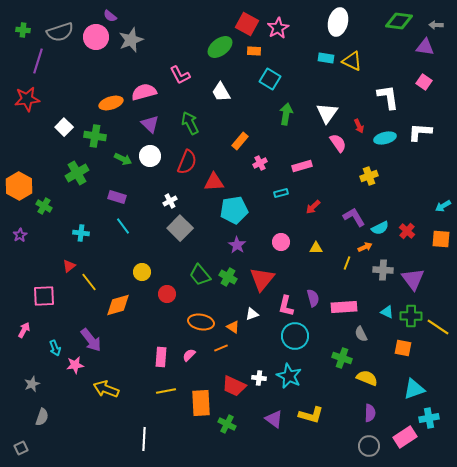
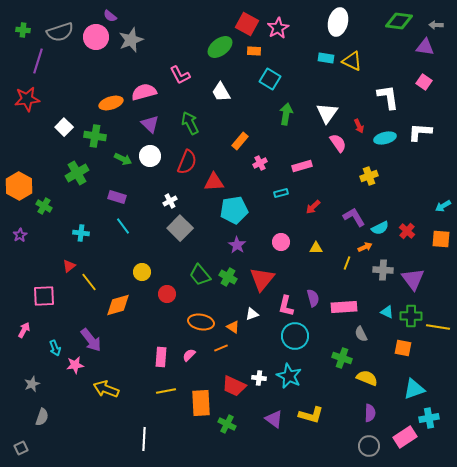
yellow line at (438, 327): rotated 25 degrees counterclockwise
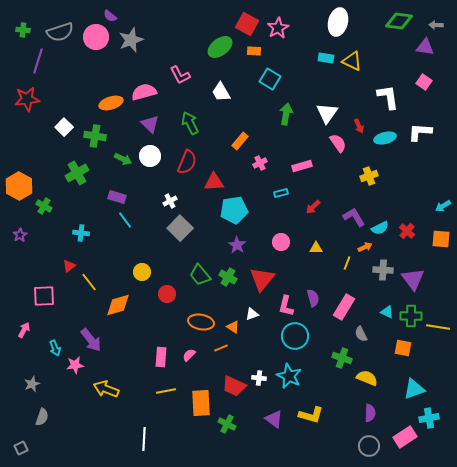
cyan line at (123, 226): moved 2 px right, 6 px up
pink rectangle at (344, 307): rotated 55 degrees counterclockwise
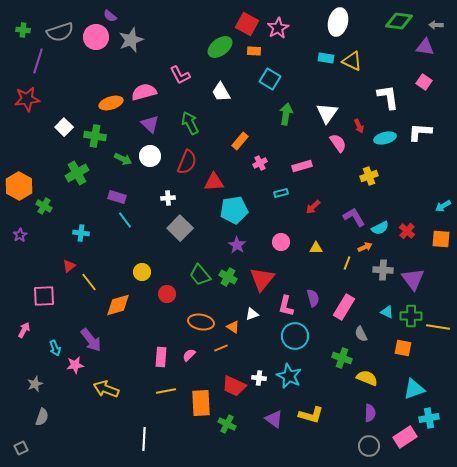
white cross at (170, 201): moved 2 px left, 3 px up; rotated 24 degrees clockwise
gray star at (32, 384): moved 3 px right
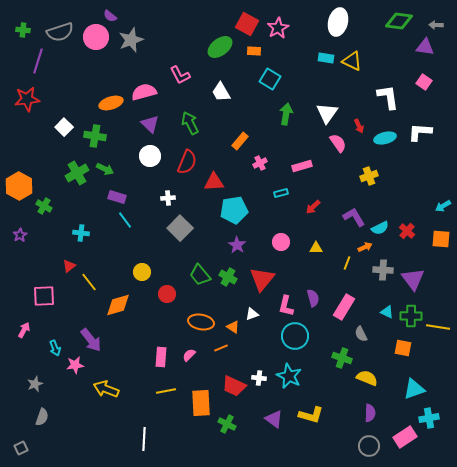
green arrow at (123, 159): moved 18 px left, 10 px down
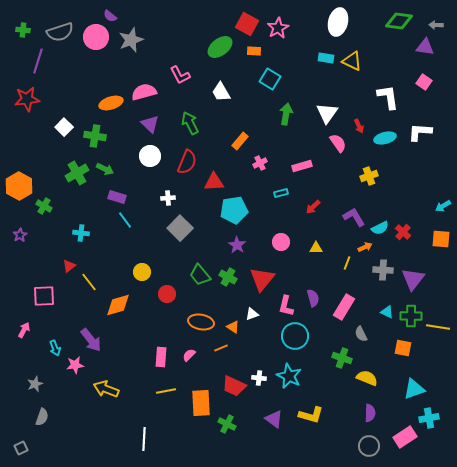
red cross at (407, 231): moved 4 px left, 1 px down
purple triangle at (413, 279): rotated 15 degrees clockwise
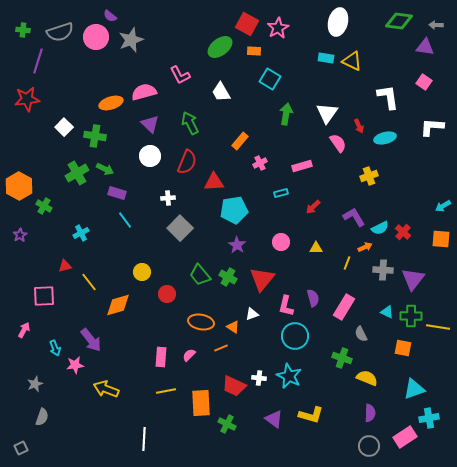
white L-shape at (420, 132): moved 12 px right, 5 px up
purple rectangle at (117, 197): moved 4 px up
cyan cross at (81, 233): rotated 35 degrees counterclockwise
red triangle at (69, 266): moved 4 px left; rotated 24 degrees clockwise
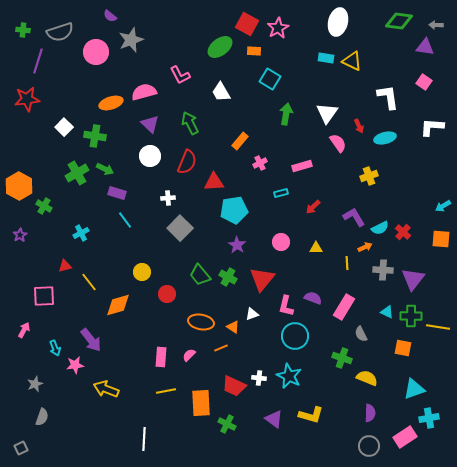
pink circle at (96, 37): moved 15 px down
yellow line at (347, 263): rotated 24 degrees counterclockwise
purple semicircle at (313, 298): rotated 54 degrees counterclockwise
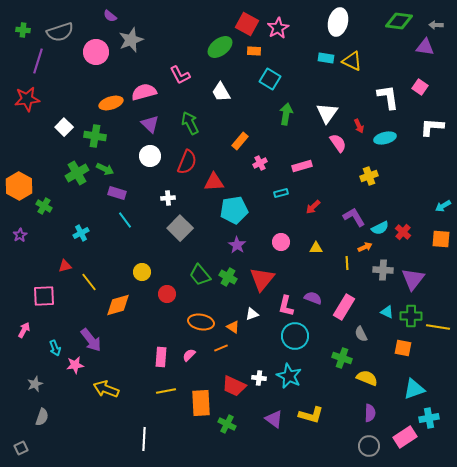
pink square at (424, 82): moved 4 px left, 5 px down
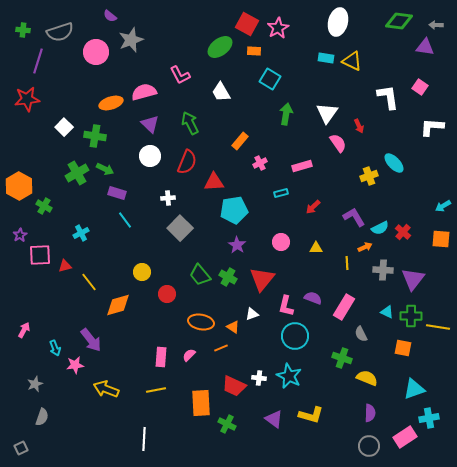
cyan ellipse at (385, 138): moved 9 px right, 25 px down; rotated 60 degrees clockwise
pink square at (44, 296): moved 4 px left, 41 px up
yellow line at (166, 391): moved 10 px left, 1 px up
